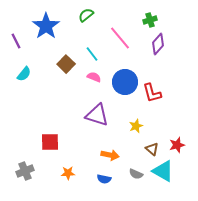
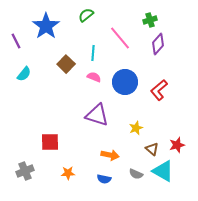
cyan line: moved 1 px right, 1 px up; rotated 42 degrees clockwise
red L-shape: moved 7 px right, 3 px up; rotated 65 degrees clockwise
yellow star: moved 2 px down
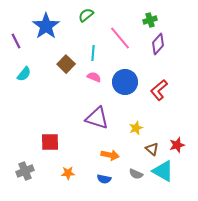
purple triangle: moved 3 px down
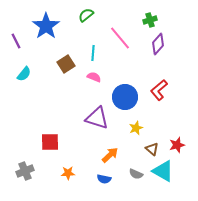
brown square: rotated 12 degrees clockwise
blue circle: moved 15 px down
orange arrow: rotated 54 degrees counterclockwise
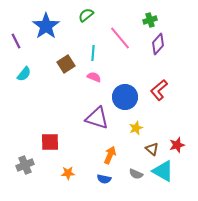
orange arrow: rotated 24 degrees counterclockwise
gray cross: moved 6 px up
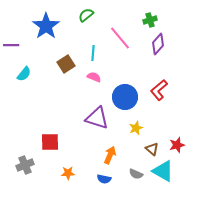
purple line: moved 5 px left, 4 px down; rotated 63 degrees counterclockwise
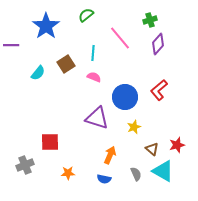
cyan semicircle: moved 14 px right, 1 px up
yellow star: moved 2 px left, 1 px up
gray semicircle: rotated 136 degrees counterclockwise
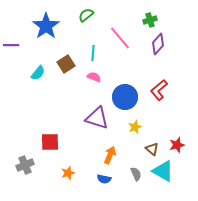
yellow star: moved 1 px right
orange star: rotated 16 degrees counterclockwise
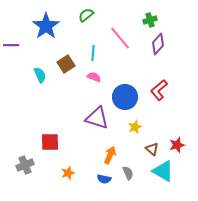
cyan semicircle: moved 2 px right, 2 px down; rotated 63 degrees counterclockwise
gray semicircle: moved 8 px left, 1 px up
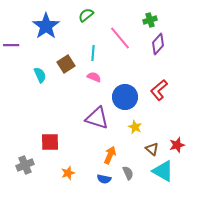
yellow star: rotated 24 degrees counterclockwise
